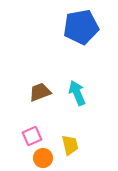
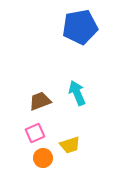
blue pentagon: moved 1 px left
brown trapezoid: moved 9 px down
pink square: moved 3 px right, 3 px up
yellow trapezoid: rotated 85 degrees clockwise
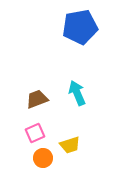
brown trapezoid: moved 3 px left, 2 px up
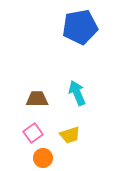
brown trapezoid: rotated 20 degrees clockwise
pink square: moved 2 px left; rotated 12 degrees counterclockwise
yellow trapezoid: moved 10 px up
